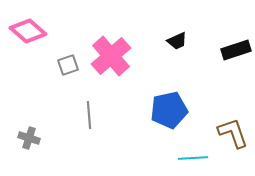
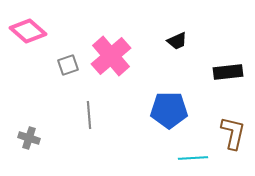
black rectangle: moved 8 px left, 22 px down; rotated 12 degrees clockwise
blue pentagon: rotated 12 degrees clockwise
brown L-shape: rotated 32 degrees clockwise
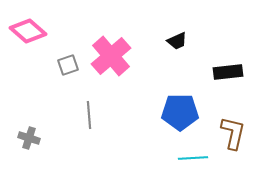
blue pentagon: moved 11 px right, 2 px down
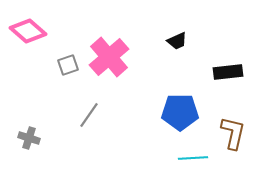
pink cross: moved 2 px left, 1 px down
gray line: rotated 40 degrees clockwise
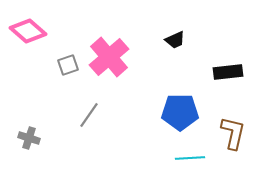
black trapezoid: moved 2 px left, 1 px up
cyan line: moved 3 px left
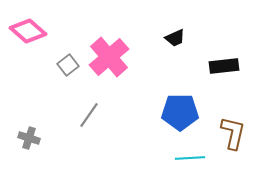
black trapezoid: moved 2 px up
gray square: rotated 20 degrees counterclockwise
black rectangle: moved 4 px left, 6 px up
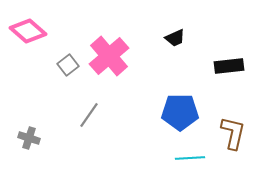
pink cross: moved 1 px up
black rectangle: moved 5 px right
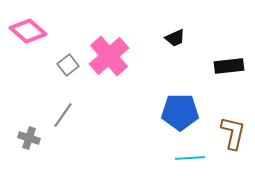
gray line: moved 26 px left
